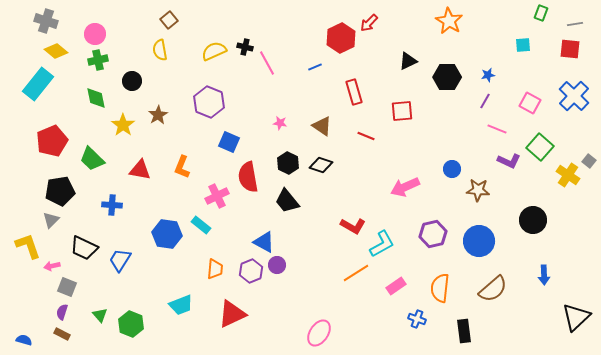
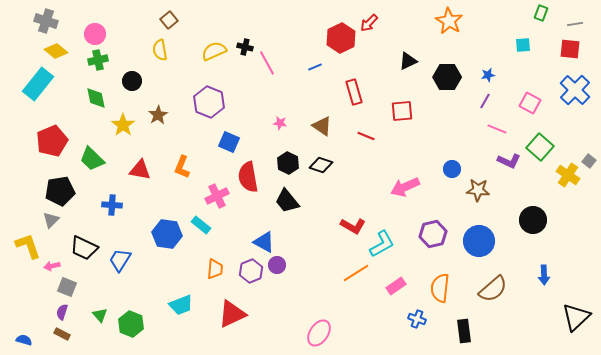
blue cross at (574, 96): moved 1 px right, 6 px up
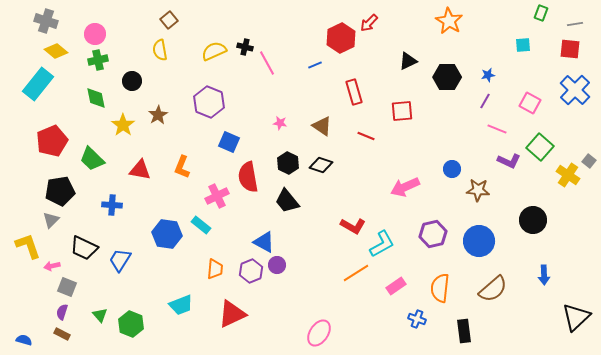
blue line at (315, 67): moved 2 px up
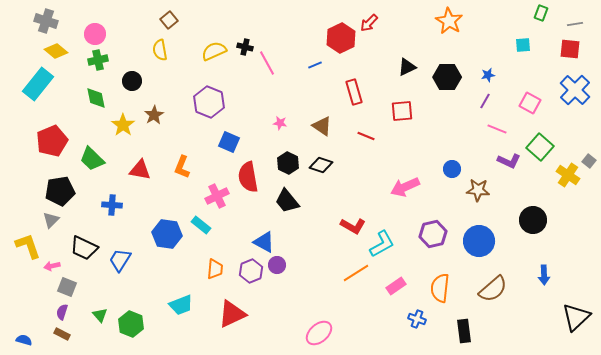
black triangle at (408, 61): moved 1 px left, 6 px down
brown star at (158, 115): moved 4 px left
pink ellipse at (319, 333): rotated 16 degrees clockwise
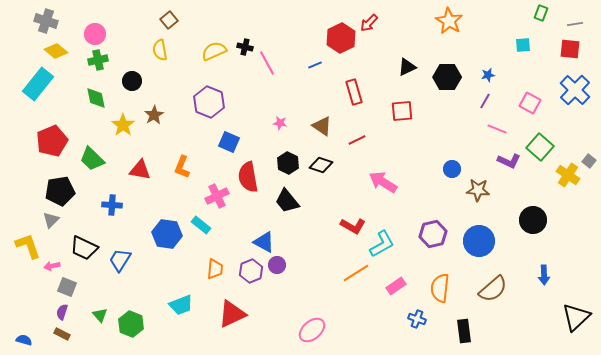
red line at (366, 136): moved 9 px left, 4 px down; rotated 48 degrees counterclockwise
pink arrow at (405, 187): moved 22 px left, 5 px up; rotated 56 degrees clockwise
pink ellipse at (319, 333): moved 7 px left, 3 px up
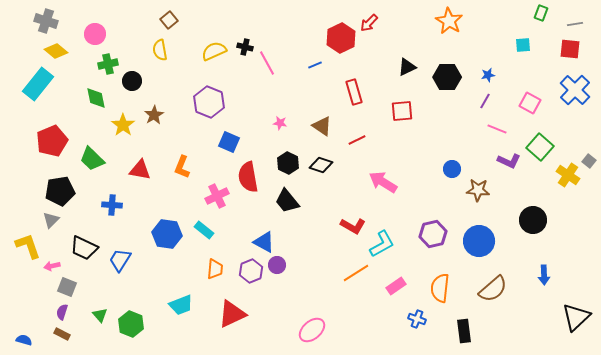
green cross at (98, 60): moved 10 px right, 4 px down
cyan rectangle at (201, 225): moved 3 px right, 5 px down
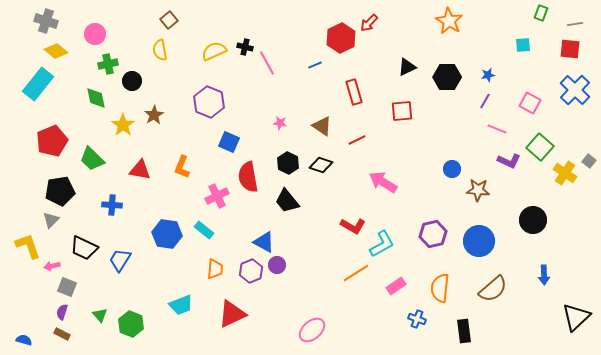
yellow cross at (568, 175): moved 3 px left, 2 px up
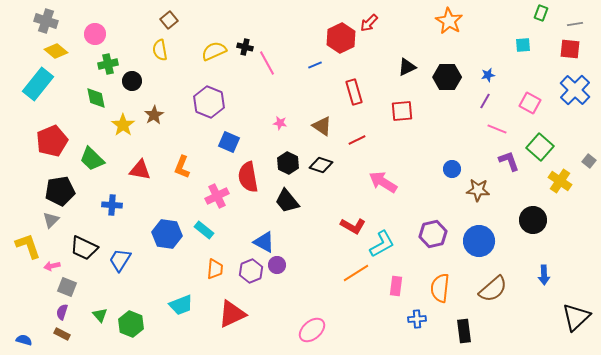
purple L-shape at (509, 161): rotated 135 degrees counterclockwise
yellow cross at (565, 173): moved 5 px left, 8 px down
pink rectangle at (396, 286): rotated 48 degrees counterclockwise
blue cross at (417, 319): rotated 24 degrees counterclockwise
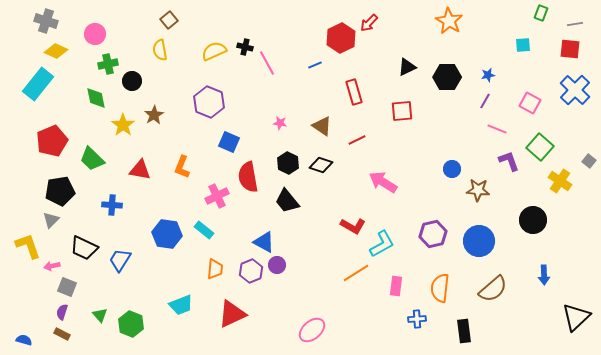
yellow diamond at (56, 51): rotated 15 degrees counterclockwise
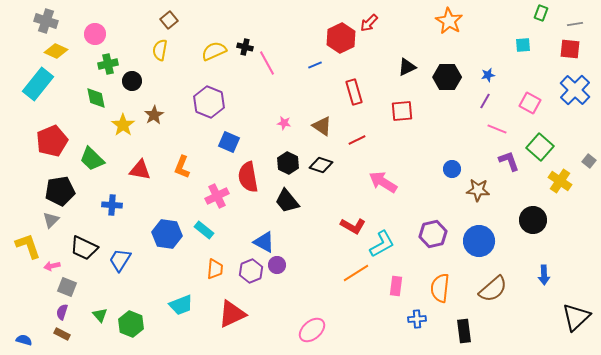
yellow semicircle at (160, 50): rotated 20 degrees clockwise
pink star at (280, 123): moved 4 px right
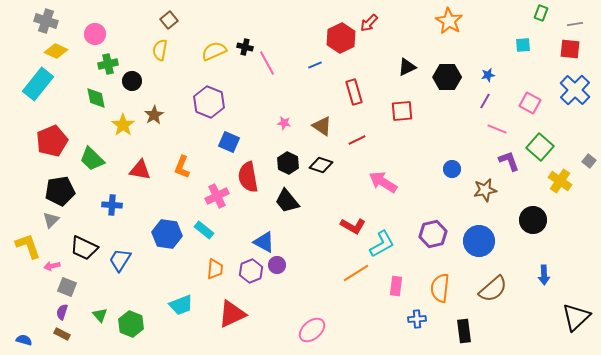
brown star at (478, 190): moved 7 px right; rotated 15 degrees counterclockwise
